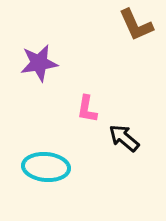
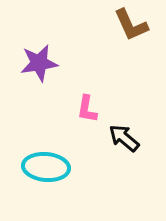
brown L-shape: moved 5 px left
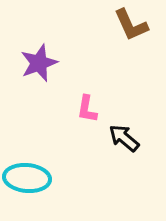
purple star: rotated 12 degrees counterclockwise
cyan ellipse: moved 19 px left, 11 px down
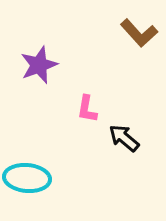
brown L-shape: moved 8 px right, 8 px down; rotated 18 degrees counterclockwise
purple star: moved 2 px down
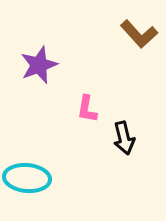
brown L-shape: moved 1 px down
black arrow: rotated 144 degrees counterclockwise
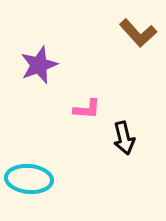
brown L-shape: moved 1 px left, 1 px up
pink L-shape: rotated 96 degrees counterclockwise
cyan ellipse: moved 2 px right, 1 px down
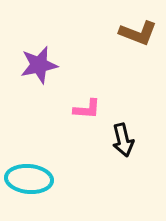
brown L-shape: rotated 27 degrees counterclockwise
purple star: rotated 9 degrees clockwise
black arrow: moved 1 px left, 2 px down
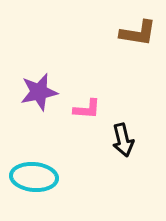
brown L-shape: rotated 12 degrees counterclockwise
purple star: moved 27 px down
cyan ellipse: moved 5 px right, 2 px up
